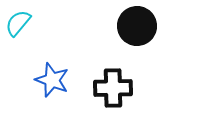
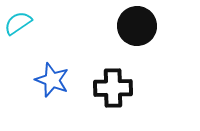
cyan semicircle: rotated 16 degrees clockwise
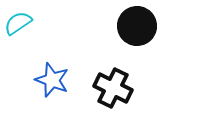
black cross: rotated 27 degrees clockwise
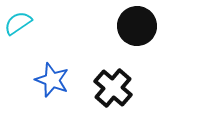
black cross: rotated 15 degrees clockwise
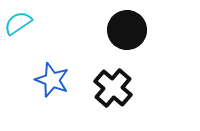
black circle: moved 10 px left, 4 px down
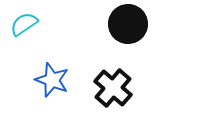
cyan semicircle: moved 6 px right, 1 px down
black circle: moved 1 px right, 6 px up
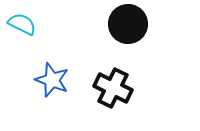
cyan semicircle: moved 2 px left; rotated 60 degrees clockwise
black cross: rotated 15 degrees counterclockwise
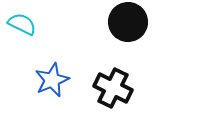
black circle: moved 2 px up
blue star: rotated 28 degrees clockwise
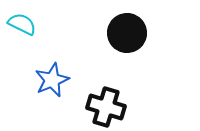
black circle: moved 1 px left, 11 px down
black cross: moved 7 px left, 19 px down; rotated 9 degrees counterclockwise
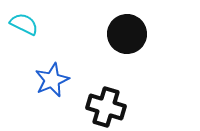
cyan semicircle: moved 2 px right
black circle: moved 1 px down
